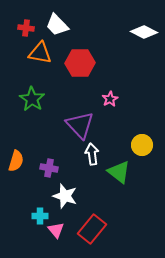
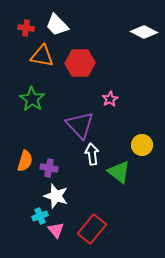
orange triangle: moved 2 px right, 3 px down
orange semicircle: moved 9 px right
white star: moved 9 px left
cyan cross: rotated 21 degrees counterclockwise
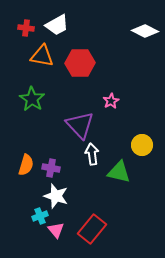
white trapezoid: rotated 75 degrees counterclockwise
white diamond: moved 1 px right, 1 px up
pink star: moved 1 px right, 2 px down
orange semicircle: moved 1 px right, 4 px down
purple cross: moved 2 px right
green triangle: rotated 25 degrees counterclockwise
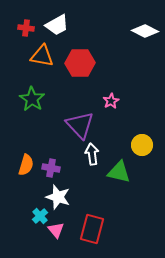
white star: moved 2 px right, 1 px down
cyan cross: rotated 21 degrees counterclockwise
red rectangle: rotated 24 degrees counterclockwise
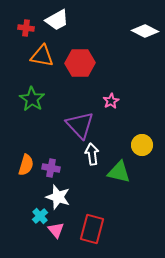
white trapezoid: moved 5 px up
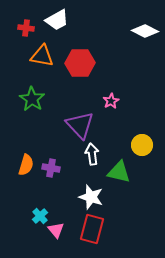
white star: moved 33 px right
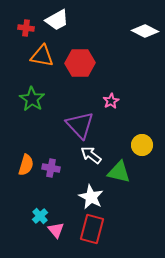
white arrow: moved 1 px left, 1 px down; rotated 45 degrees counterclockwise
white star: rotated 10 degrees clockwise
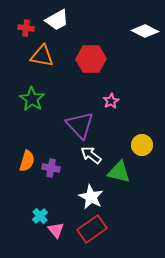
red hexagon: moved 11 px right, 4 px up
orange semicircle: moved 1 px right, 4 px up
red rectangle: rotated 40 degrees clockwise
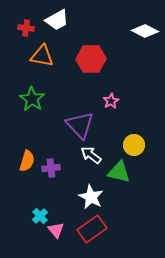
yellow circle: moved 8 px left
purple cross: rotated 18 degrees counterclockwise
